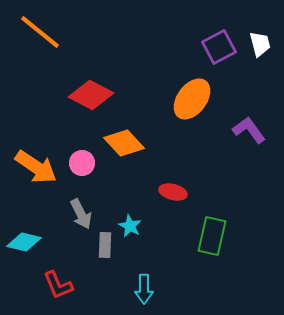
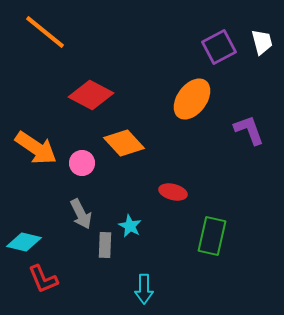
orange line: moved 5 px right
white trapezoid: moved 2 px right, 2 px up
purple L-shape: rotated 16 degrees clockwise
orange arrow: moved 19 px up
red L-shape: moved 15 px left, 6 px up
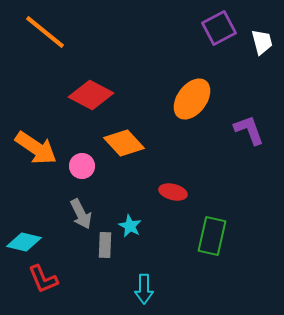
purple square: moved 19 px up
pink circle: moved 3 px down
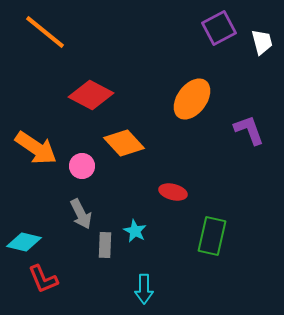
cyan star: moved 5 px right, 5 px down
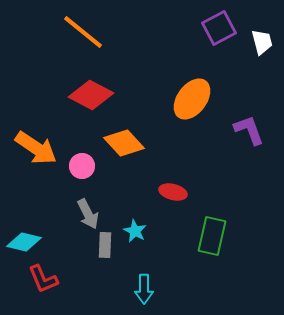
orange line: moved 38 px right
gray arrow: moved 7 px right
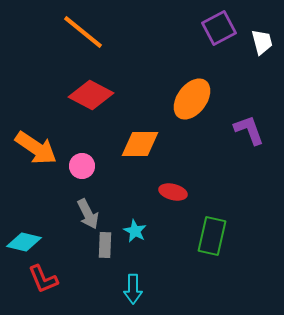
orange diamond: moved 16 px right, 1 px down; rotated 48 degrees counterclockwise
cyan arrow: moved 11 px left
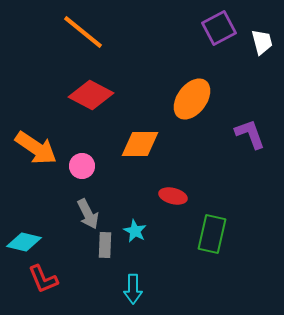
purple L-shape: moved 1 px right, 4 px down
red ellipse: moved 4 px down
green rectangle: moved 2 px up
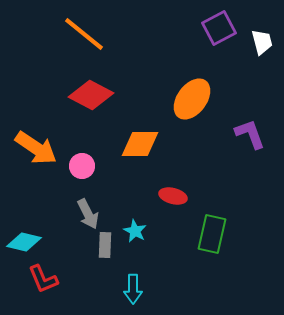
orange line: moved 1 px right, 2 px down
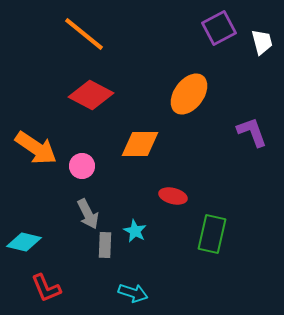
orange ellipse: moved 3 px left, 5 px up
purple L-shape: moved 2 px right, 2 px up
red L-shape: moved 3 px right, 9 px down
cyan arrow: moved 4 px down; rotated 72 degrees counterclockwise
